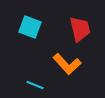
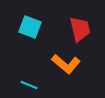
orange L-shape: moved 1 px left; rotated 8 degrees counterclockwise
cyan line: moved 6 px left
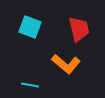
red trapezoid: moved 1 px left
cyan line: moved 1 px right; rotated 12 degrees counterclockwise
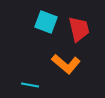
cyan square: moved 16 px right, 5 px up
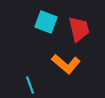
cyan line: rotated 60 degrees clockwise
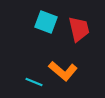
orange L-shape: moved 3 px left, 7 px down
cyan line: moved 4 px right, 3 px up; rotated 48 degrees counterclockwise
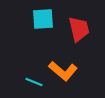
cyan square: moved 3 px left, 3 px up; rotated 25 degrees counterclockwise
